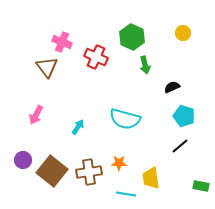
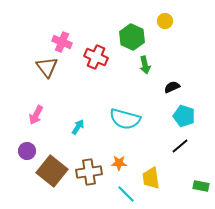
yellow circle: moved 18 px left, 12 px up
purple circle: moved 4 px right, 9 px up
cyan line: rotated 36 degrees clockwise
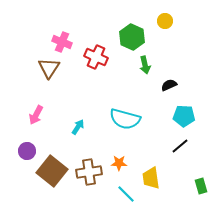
brown triangle: moved 2 px right, 1 px down; rotated 10 degrees clockwise
black semicircle: moved 3 px left, 2 px up
cyan pentagon: rotated 15 degrees counterclockwise
green rectangle: rotated 63 degrees clockwise
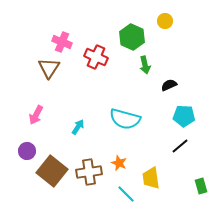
orange star: rotated 21 degrees clockwise
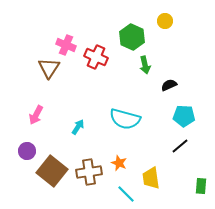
pink cross: moved 4 px right, 3 px down
green rectangle: rotated 21 degrees clockwise
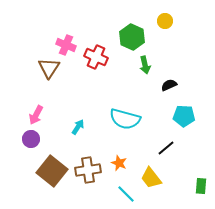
black line: moved 14 px left, 2 px down
purple circle: moved 4 px right, 12 px up
brown cross: moved 1 px left, 2 px up
yellow trapezoid: rotated 30 degrees counterclockwise
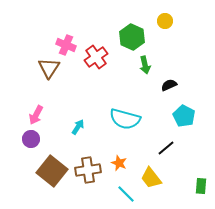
red cross: rotated 30 degrees clockwise
cyan pentagon: rotated 25 degrees clockwise
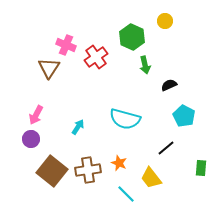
green rectangle: moved 18 px up
